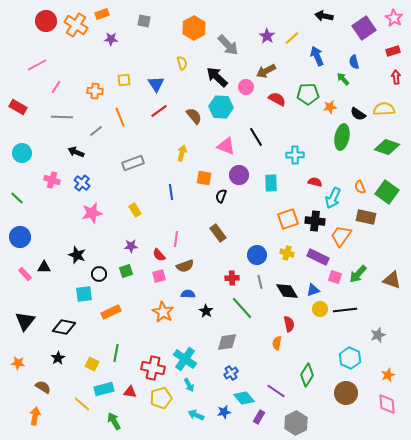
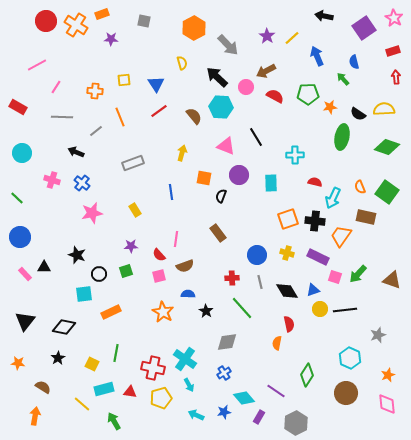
red semicircle at (277, 99): moved 2 px left, 3 px up
blue cross at (231, 373): moved 7 px left
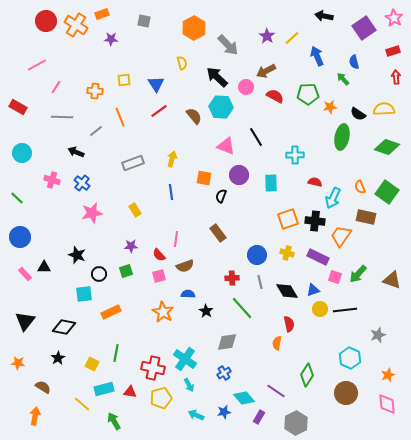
yellow arrow at (182, 153): moved 10 px left, 6 px down
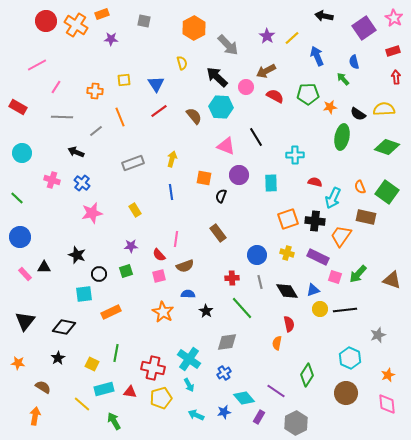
cyan cross at (185, 359): moved 4 px right
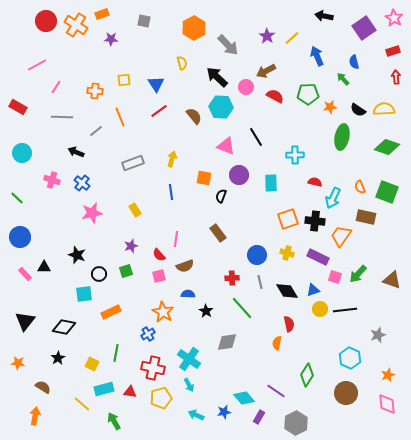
black semicircle at (358, 114): moved 4 px up
green square at (387, 192): rotated 15 degrees counterclockwise
purple star at (131, 246): rotated 16 degrees counterclockwise
blue cross at (224, 373): moved 76 px left, 39 px up
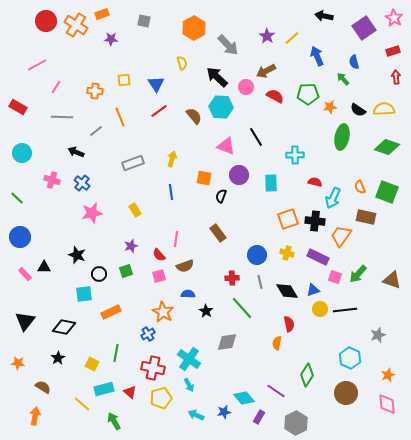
red triangle at (130, 392): rotated 32 degrees clockwise
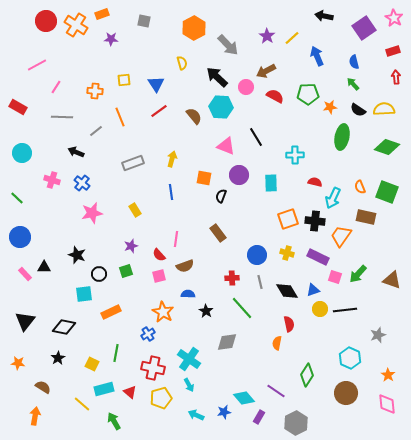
green arrow at (343, 79): moved 10 px right, 5 px down
orange star at (388, 375): rotated 16 degrees counterclockwise
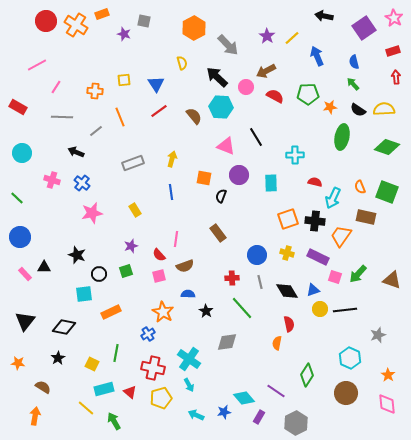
purple star at (111, 39): moved 13 px right, 5 px up; rotated 16 degrees clockwise
yellow line at (82, 404): moved 4 px right, 4 px down
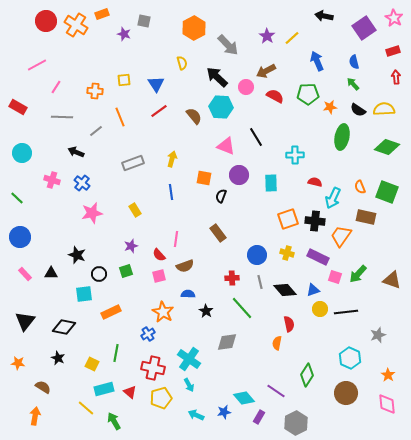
blue arrow at (317, 56): moved 5 px down
black triangle at (44, 267): moved 7 px right, 6 px down
black diamond at (287, 291): moved 2 px left, 1 px up; rotated 10 degrees counterclockwise
black line at (345, 310): moved 1 px right, 2 px down
black star at (58, 358): rotated 16 degrees counterclockwise
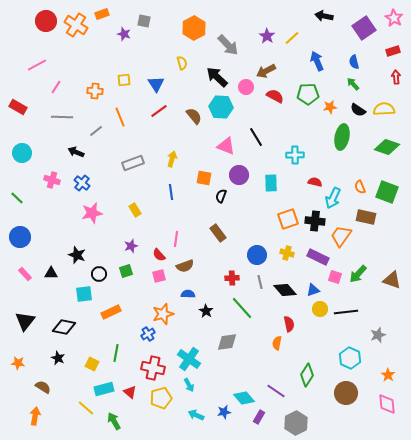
orange star at (163, 312): moved 2 px down; rotated 25 degrees clockwise
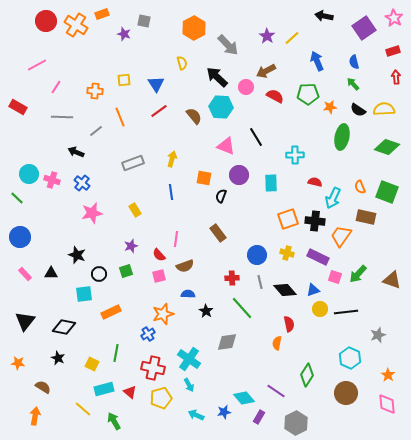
cyan circle at (22, 153): moved 7 px right, 21 px down
yellow line at (86, 408): moved 3 px left, 1 px down
